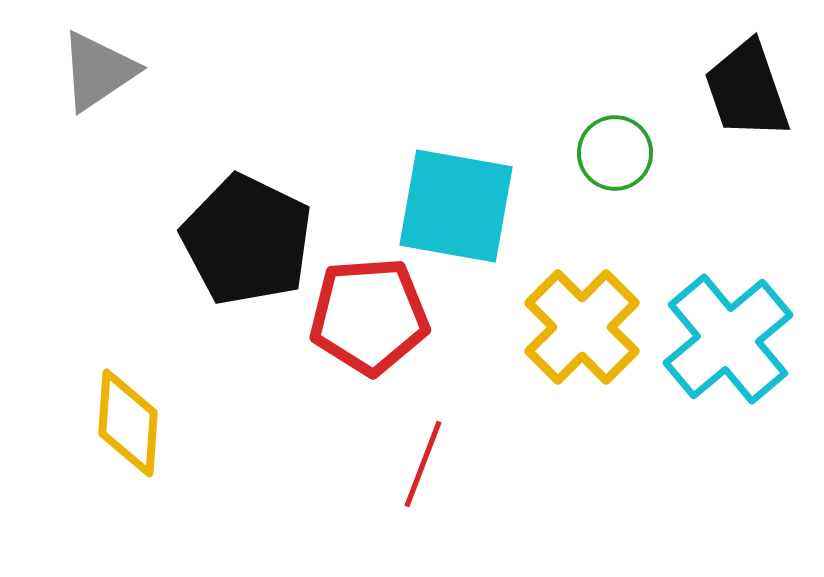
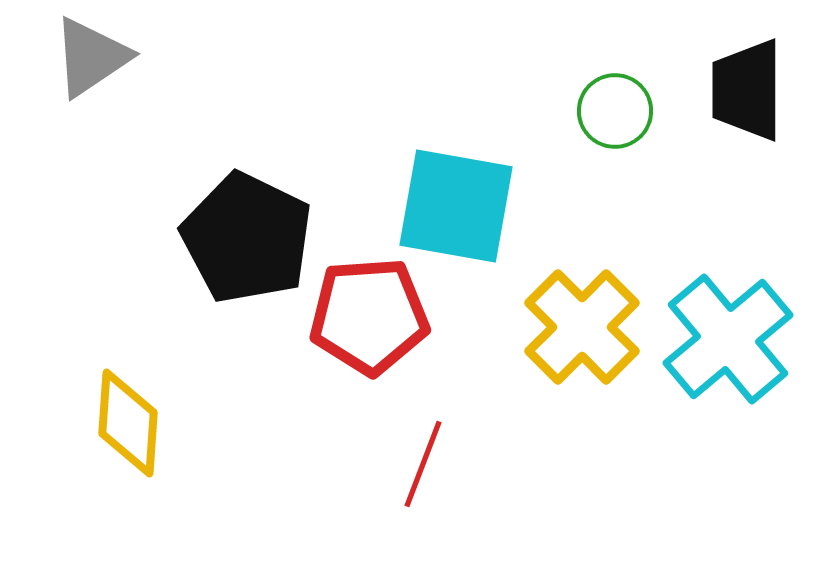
gray triangle: moved 7 px left, 14 px up
black trapezoid: rotated 19 degrees clockwise
green circle: moved 42 px up
black pentagon: moved 2 px up
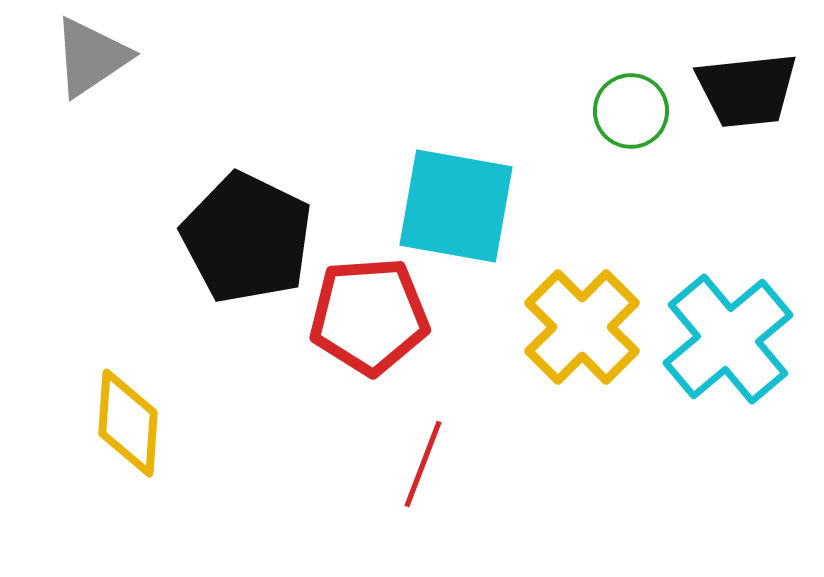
black trapezoid: rotated 96 degrees counterclockwise
green circle: moved 16 px right
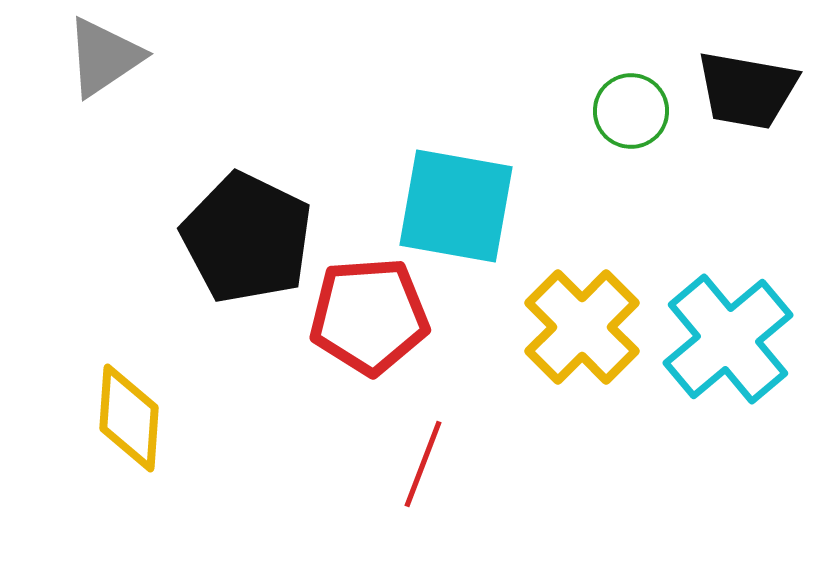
gray triangle: moved 13 px right
black trapezoid: rotated 16 degrees clockwise
yellow diamond: moved 1 px right, 5 px up
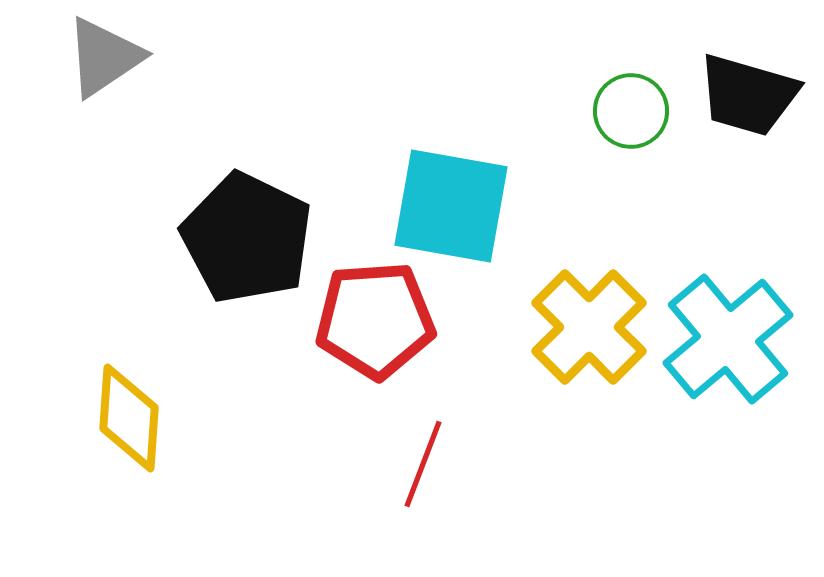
black trapezoid: moved 1 px right, 5 px down; rotated 6 degrees clockwise
cyan square: moved 5 px left
red pentagon: moved 6 px right, 4 px down
yellow cross: moved 7 px right
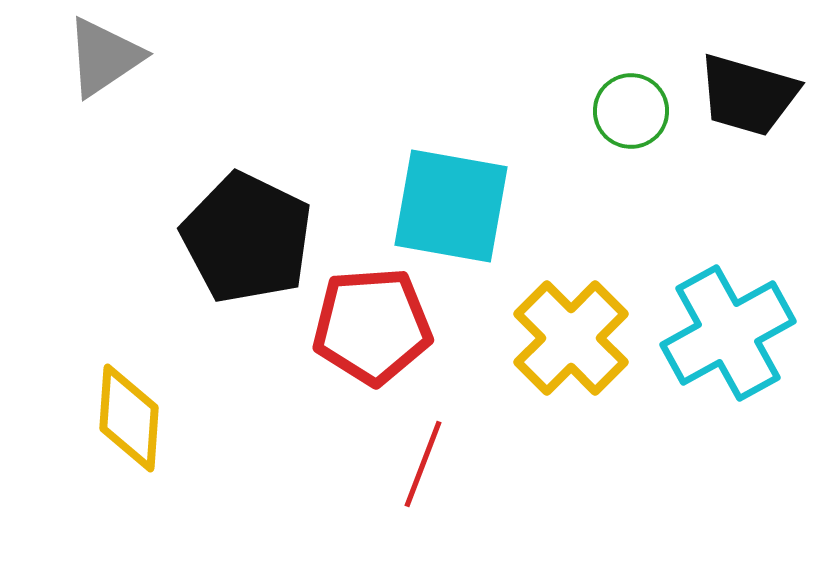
red pentagon: moved 3 px left, 6 px down
yellow cross: moved 18 px left, 11 px down
cyan cross: moved 6 px up; rotated 11 degrees clockwise
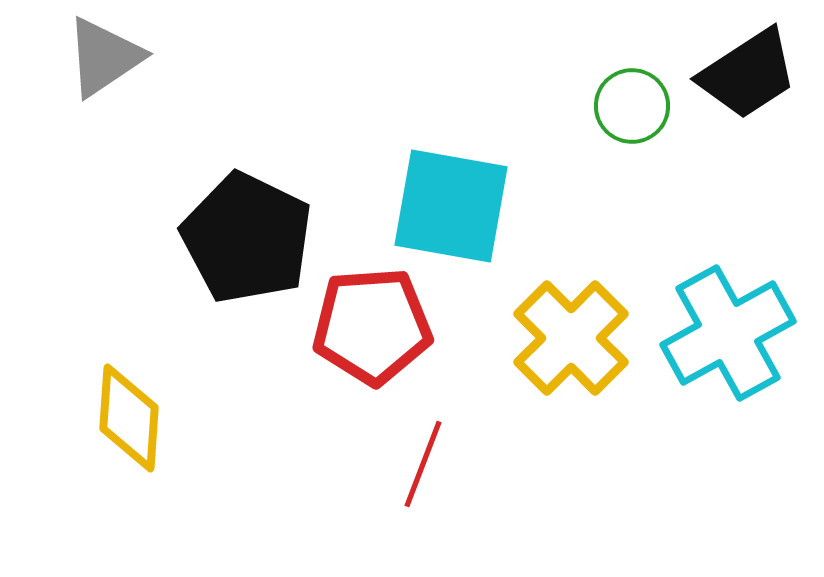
black trapezoid: moved 21 px up; rotated 49 degrees counterclockwise
green circle: moved 1 px right, 5 px up
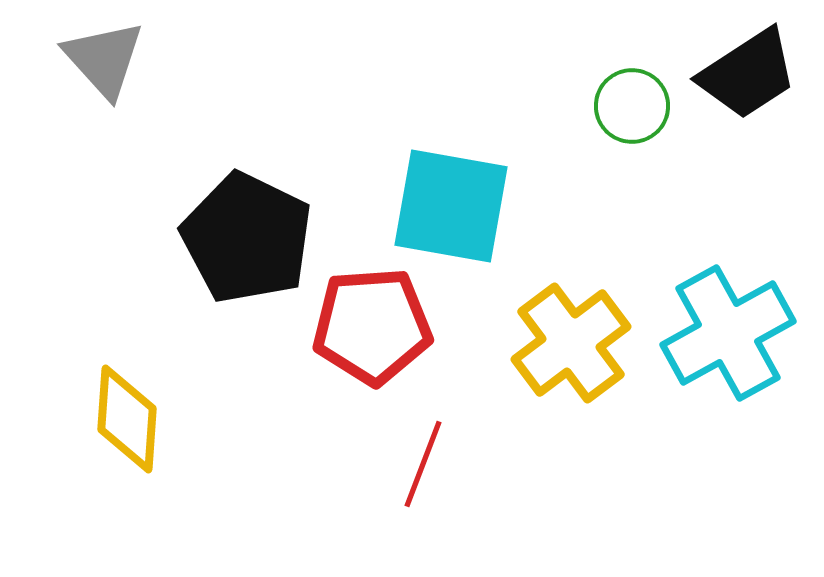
gray triangle: moved 2 px down; rotated 38 degrees counterclockwise
yellow cross: moved 5 px down; rotated 8 degrees clockwise
yellow diamond: moved 2 px left, 1 px down
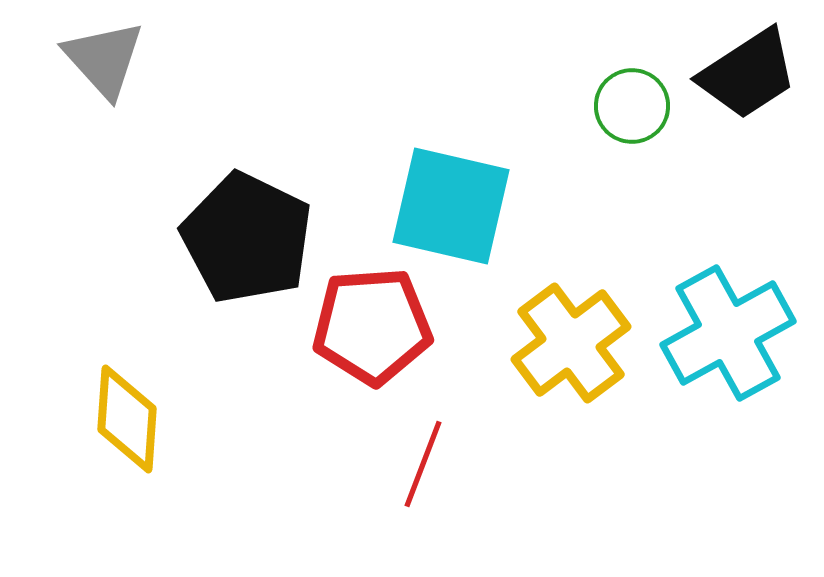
cyan square: rotated 3 degrees clockwise
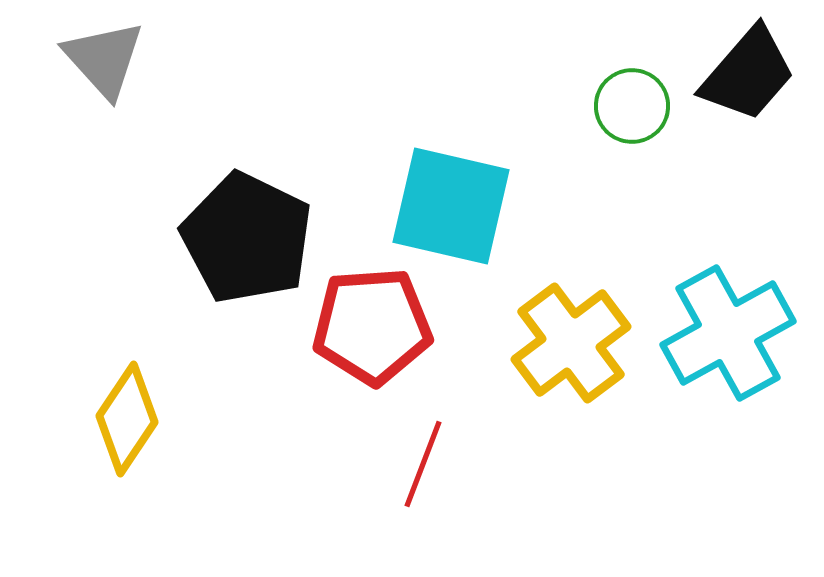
black trapezoid: rotated 16 degrees counterclockwise
yellow diamond: rotated 30 degrees clockwise
